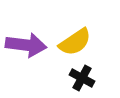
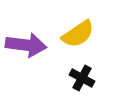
yellow semicircle: moved 3 px right, 8 px up
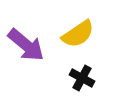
purple arrow: rotated 33 degrees clockwise
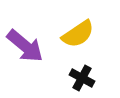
purple arrow: moved 1 px left, 1 px down
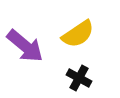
black cross: moved 3 px left
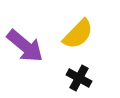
yellow semicircle: rotated 12 degrees counterclockwise
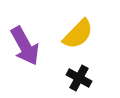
purple arrow: rotated 21 degrees clockwise
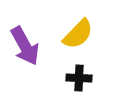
black cross: rotated 25 degrees counterclockwise
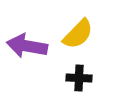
purple arrow: moved 2 px right; rotated 129 degrees clockwise
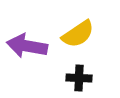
yellow semicircle: rotated 12 degrees clockwise
